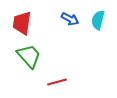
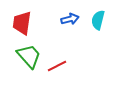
blue arrow: rotated 42 degrees counterclockwise
red line: moved 16 px up; rotated 12 degrees counterclockwise
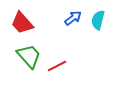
blue arrow: moved 3 px right, 1 px up; rotated 24 degrees counterclockwise
red trapezoid: rotated 50 degrees counterclockwise
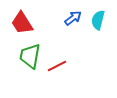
red trapezoid: rotated 10 degrees clockwise
green trapezoid: moved 1 px right; rotated 128 degrees counterclockwise
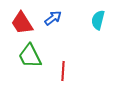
blue arrow: moved 20 px left
green trapezoid: rotated 36 degrees counterclockwise
red line: moved 6 px right, 5 px down; rotated 60 degrees counterclockwise
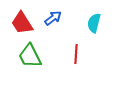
cyan semicircle: moved 4 px left, 3 px down
red line: moved 13 px right, 17 px up
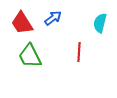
cyan semicircle: moved 6 px right
red line: moved 3 px right, 2 px up
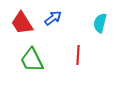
red line: moved 1 px left, 3 px down
green trapezoid: moved 2 px right, 4 px down
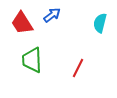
blue arrow: moved 1 px left, 3 px up
red line: moved 13 px down; rotated 24 degrees clockwise
green trapezoid: rotated 24 degrees clockwise
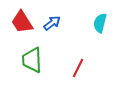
blue arrow: moved 8 px down
red trapezoid: moved 1 px up
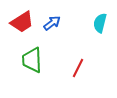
red trapezoid: rotated 90 degrees counterclockwise
